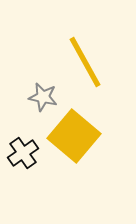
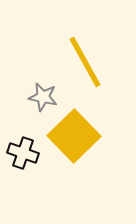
yellow square: rotated 6 degrees clockwise
black cross: rotated 36 degrees counterclockwise
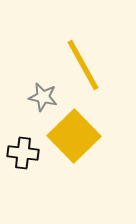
yellow line: moved 2 px left, 3 px down
black cross: rotated 12 degrees counterclockwise
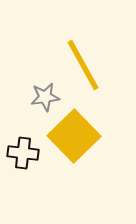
gray star: moved 2 px right; rotated 20 degrees counterclockwise
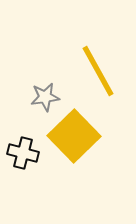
yellow line: moved 15 px right, 6 px down
black cross: rotated 8 degrees clockwise
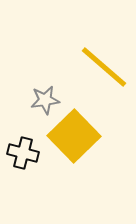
yellow line: moved 6 px right, 4 px up; rotated 20 degrees counterclockwise
gray star: moved 3 px down
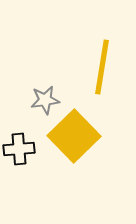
yellow line: moved 2 px left; rotated 58 degrees clockwise
black cross: moved 4 px left, 4 px up; rotated 20 degrees counterclockwise
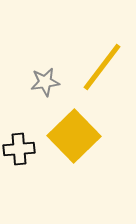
yellow line: rotated 28 degrees clockwise
gray star: moved 18 px up
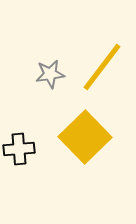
gray star: moved 5 px right, 8 px up
yellow square: moved 11 px right, 1 px down
